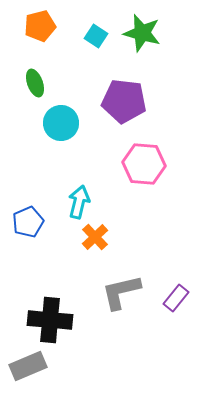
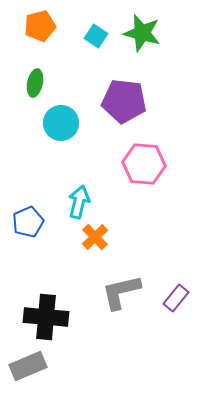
green ellipse: rotated 32 degrees clockwise
black cross: moved 4 px left, 3 px up
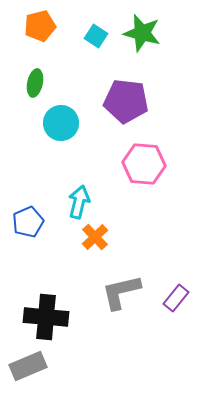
purple pentagon: moved 2 px right
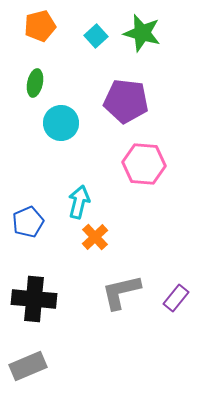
cyan square: rotated 15 degrees clockwise
black cross: moved 12 px left, 18 px up
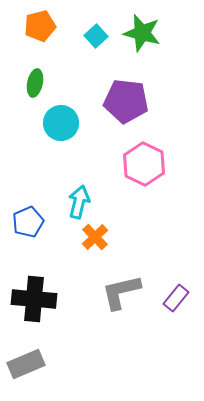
pink hexagon: rotated 21 degrees clockwise
gray rectangle: moved 2 px left, 2 px up
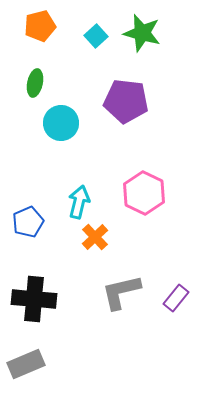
pink hexagon: moved 29 px down
